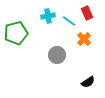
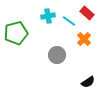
red rectangle: rotated 24 degrees counterclockwise
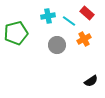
orange cross: rotated 16 degrees clockwise
gray circle: moved 10 px up
black semicircle: moved 3 px right, 1 px up
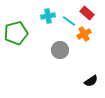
orange cross: moved 5 px up
gray circle: moved 3 px right, 5 px down
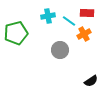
red rectangle: rotated 40 degrees counterclockwise
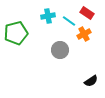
red rectangle: rotated 32 degrees clockwise
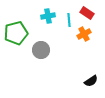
cyan line: moved 1 px up; rotated 48 degrees clockwise
gray circle: moved 19 px left
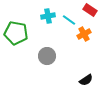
red rectangle: moved 3 px right, 3 px up
cyan line: rotated 48 degrees counterclockwise
green pentagon: rotated 25 degrees clockwise
gray circle: moved 6 px right, 6 px down
black semicircle: moved 5 px left, 1 px up
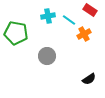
black semicircle: moved 3 px right, 1 px up
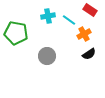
black semicircle: moved 25 px up
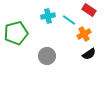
red rectangle: moved 1 px left
green pentagon: rotated 25 degrees counterclockwise
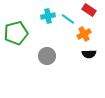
cyan line: moved 1 px left, 1 px up
black semicircle: rotated 32 degrees clockwise
